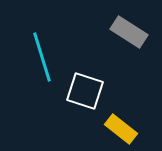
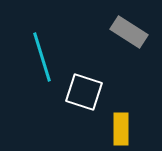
white square: moved 1 px left, 1 px down
yellow rectangle: rotated 52 degrees clockwise
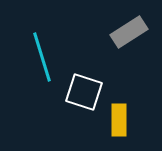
gray rectangle: rotated 66 degrees counterclockwise
yellow rectangle: moved 2 px left, 9 px up
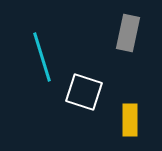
gray rectangle: moved 1 px left, 1 px down; rotated 45 degrees counterclockwise
yellow rectangle: moved 11 px right
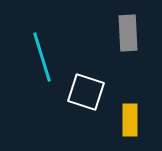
gray rectangle: rotated 15 degrees counterclockwise
white square: moved 2 px right
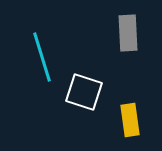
white square: moved 2 px left
yellow rectangle: rotated 8 degrees counterclockwise
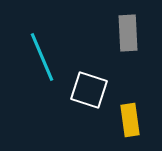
cyan line: rotated 6 degrees counterclockwise
white square: moved 5 px right, 2 px up
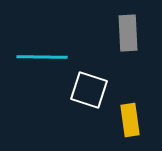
cyan line: rotated 66 degrees counterclockwise
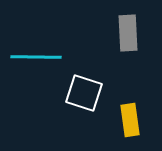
cyan line: moved 6 px left
white square: moved 5 px left, 3 px down
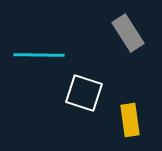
gray rectangle: rotated 30 degrees counterclockwise
cyan line: moved 3 px right, 2 px up
